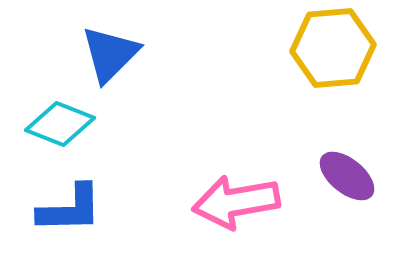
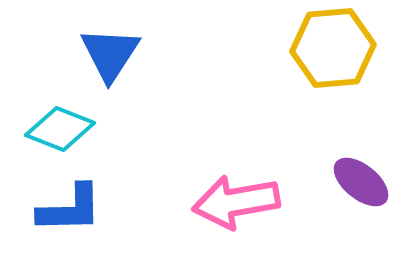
blue triangle: rotated 12 degrees counterclockwise
cyan diamond: moved 5 px down
purple ellipse: moved 14 px right, 6 px down
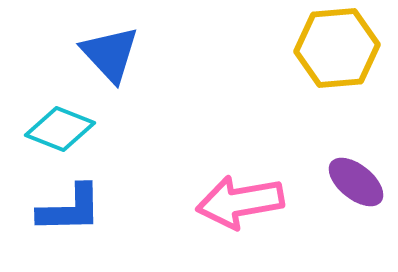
yellow hexagon: moved 4 px right
blue triangle: rotated 16 degrees counterclockwise
purple ellipse: moved 5 px left
pink arrow: moved 4 px right
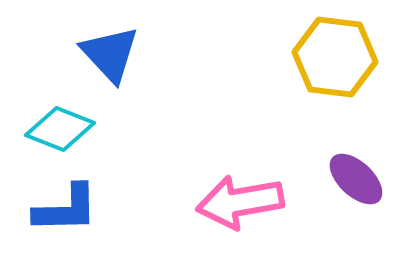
yellow hexagon: moved 2 px left, 9 px down; rotated 12 degrees clockwise
purple ellipse: moved 3 px up; rotated 4 degrees clockwise
blue L-shape: moved 4 px left
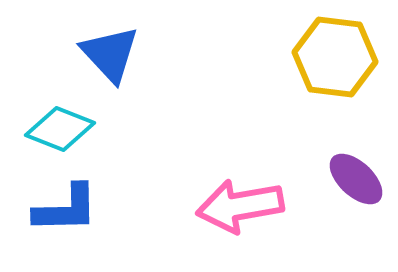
pink arrow: moved 4 px down
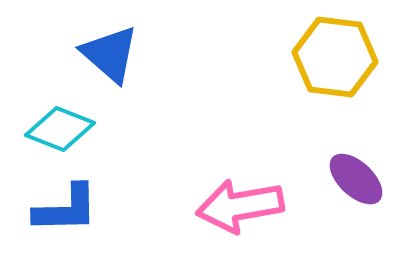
blue triangle: rotated 6 degrees counterclockwise
